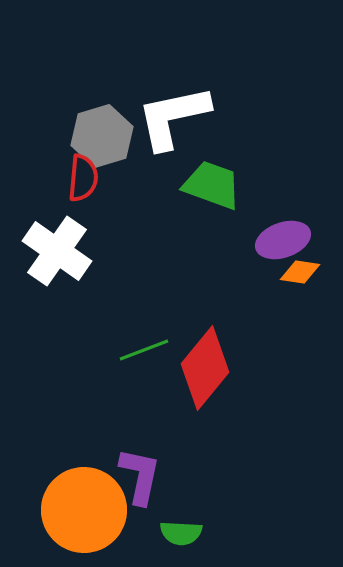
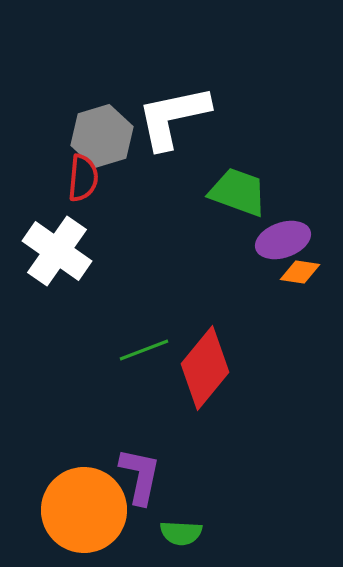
green trapezoid: moved 26 px right, 7 px down
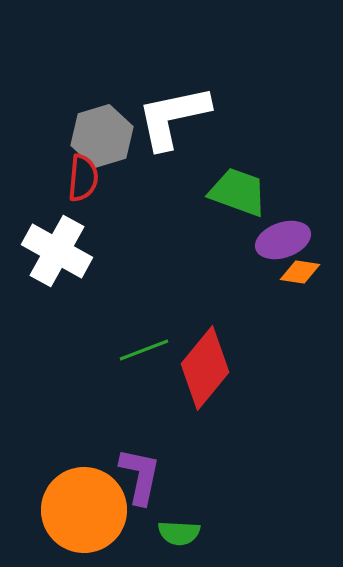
white cross: rotated 6 degrees counterclockwise
green semicircle: moved 2 px left
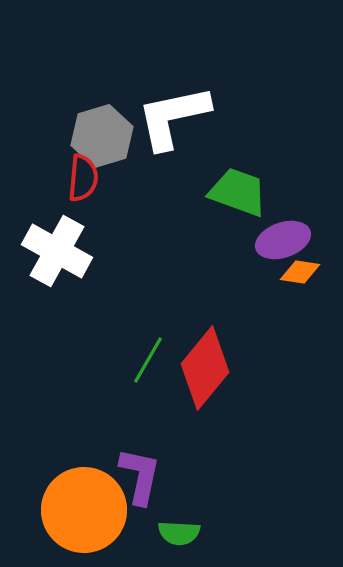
green line: moved 4 px right, 10 px down; rotated 39 degrees counterclockwise
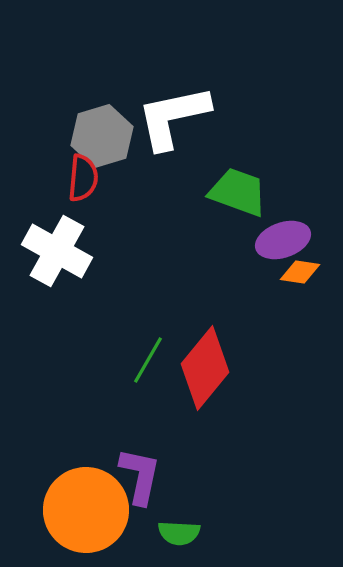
orange circle: moved 2 px right
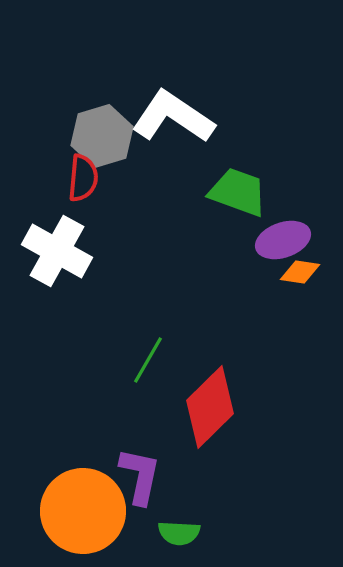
white L-shape: rotated 46 degrees clockwise
red diamond: moved 5 px right, 39 px down; rotated 6 degrees clockwise
orange circle: moved 3 px left, 1 px down
